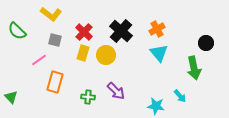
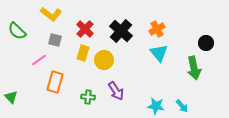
red cross: moved 1 px right, 3 px up
yellow circle: moved 2 px left, 5 px down
purple arrow: rotated 12 degrees clockwise
cyan arrow: moved 2 px right, 10 px down
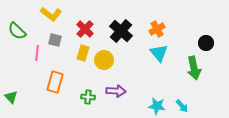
pink line: moved 2 px left, 7 px up; rotated 49 degrees counterclockwise
purple arrow: rotated 54 degrees counterclockwise
cyan star: moved 1 px right
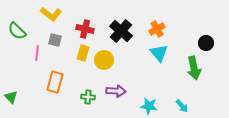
red cross: rotated 30 degrees counterclockwise
cyan star: moved 8 px left
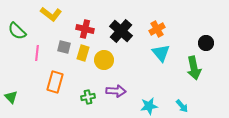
gray square: moved 9 px right, 7 px down
cyan triangle: moved 2 px right
green cross: rotated 16 degrees counterclockwise
cyan star: rotated 18 degrees counterclockwise
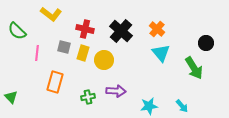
orange cross: rotated 21 degrees counterclockwise
green arrow: rotated 20 degrees counterclockwise
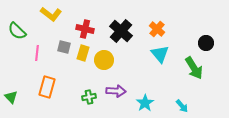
cyan triangle: moved 1 px left, 1 px down
orange rectangle: moved 8 px left, 5 px down
green cross: moved 1 px right
cyan star: moved 4 px left, 3 px up; rotated 24 degrees counterclockwise
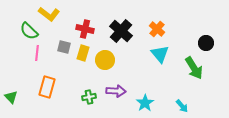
yellow L-shape: moved 2 px left
green semicircle: moved 12 px right
yellow circle: moved 1 px right
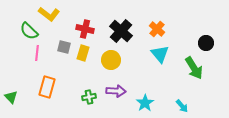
yellow circle: moved 6 px right
